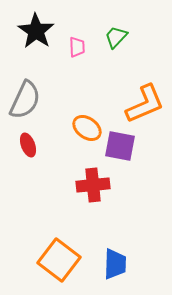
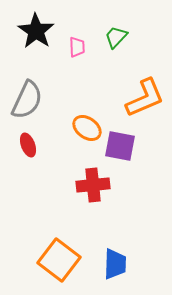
gray semicircle: moved 2 px right
orange L-shape: moved 6 px up
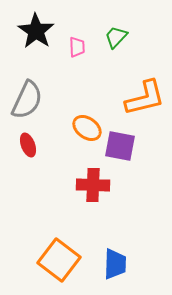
orange L-shape: rotated 9 degrees clockwise
red cross: rotated 8 degrees clockwise
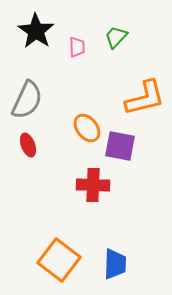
orange ellipse: rotated 16 degrees clockwise
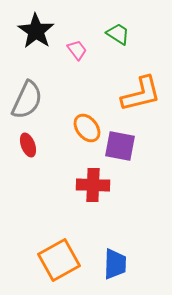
green trapezoid: moved 2 px right, 3 px up; rotated 80 degrees clockwise
pink trapezoid: moved 3 px down; rotated 35 degrees counterclockwise
orange L-shape: moved 4 px left, 4 px up
orange square: rotated 24 degrees clockwise
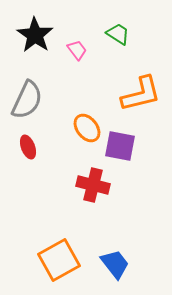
black star: moved 1 px left, 4 px down
red ellipse: moved 2 px down
red cross: rotated 12 degrees clockwise
blue trapezoid: rotated 40 degrees counterclockwise
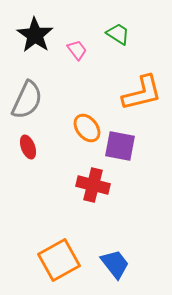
orange L-shape: moved 1 px right, 1 px up
